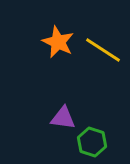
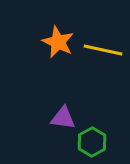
yellow line: rotated 21 degrees counterclockwise
green hexagon: rotated 12 degrees clockwise
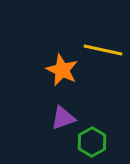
orange star: moved 4 px right, 28 px down
purple triangle: rotated 28 degrees counterclockwise
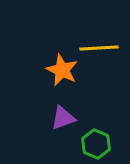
yellow line: moved 4 px left, 2 px up; rotated 15 degrees counterclockwise
green hexagon: moved 4 px right, 2 px down; rotated 8 degrees counterclockwise
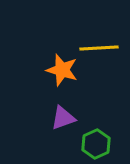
orange star: rotated 8 degrees counterclockwise
green hexagon: rotated 12 degrees clockwise
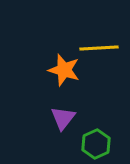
orange star: moved 2 px right
purple triangle: rotated 32 degrees counterclockwise
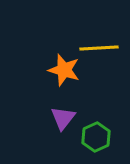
green hexagon: moved 7 px up
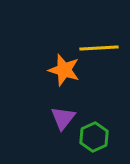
green hexagon: moved 2 px left
